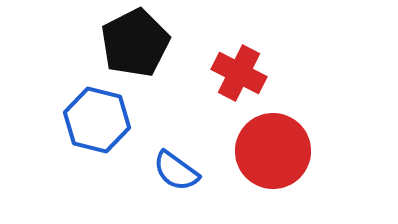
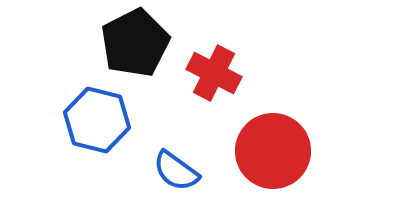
red cross: moved 25 px left
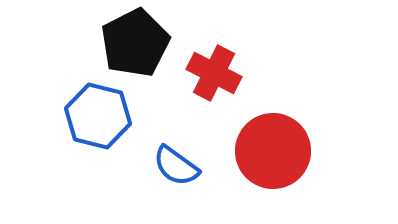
blue hexagon: moved 1 px right, 4 px up
blue semicircle: moved 5 px up
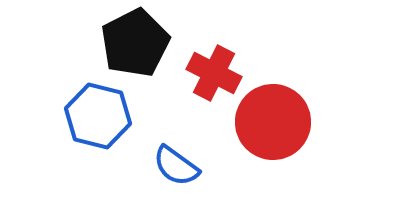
red circle: moved 29 px up
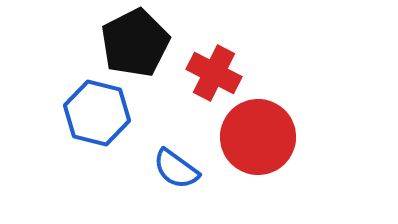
blue hexagon: moved 1 px left, 3 px up
red circle: moved 15 px left, 15 px down
blue semicircle: moved 3 px down
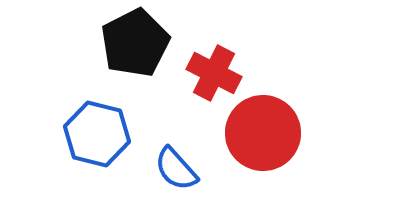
blue hexagon: moved 21 px down
red circle: moved 5 px right, 4 px up
blue semicircle: rotated 12 degrees clockwise
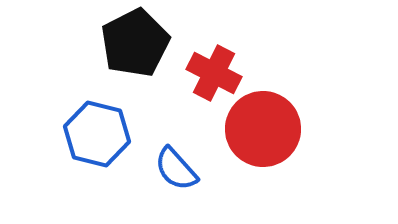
red circle: moved 4 px up
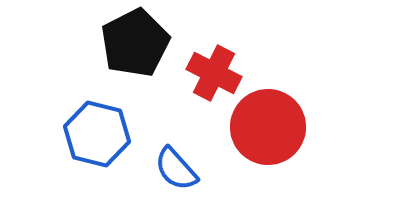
red circle: moved 5 px right, 2 px up
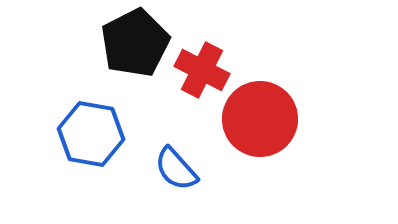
red cross: moved 12 px left, 3 px up
red circle: moved 8 px left, 8 px up
blue hexagon: moved 6 px left; rotated 4 degrees counterclockwise
